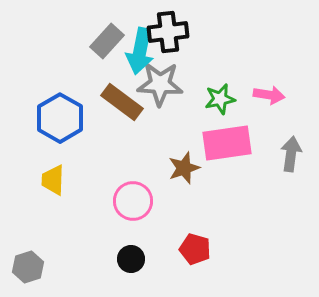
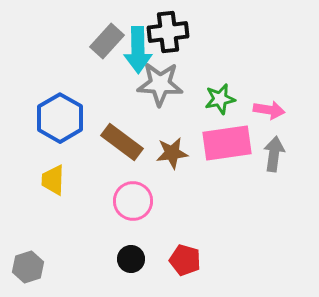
cyan arrow: moved 2 px left, 1 px up; rotated 12 degrees counterclockwise
pink arrow: moved 15 px down
brown rectangle: moved 40 px down
gray arrow: moved 17 px left
brown star: moved 12 px left, 15 px up; rotated 12 degrees clockwise
red pentagon: moved 10 px left, 11 px down
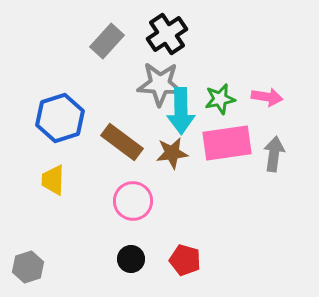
black cross: moved 1 px left, 2 px down; rotated 27 degrees counterclockwise
cyan arrow: moved 43 px right, 61 px down
pink arrow: moved 2 px left, 13 px up
blue hexagon: rotated 12 degrees clockwise
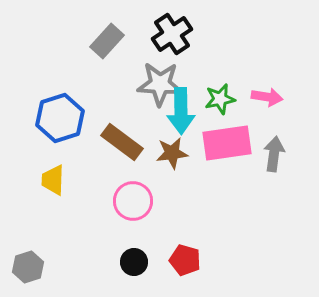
black cross: moved 5 px right
black circle: moved 3 px right, 3 px down
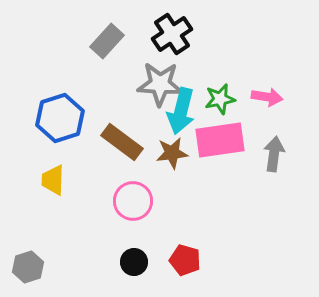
cyan arrow: rotated 15 degrees clockwise
pink rectangle: moved 7 px left, 3 px up
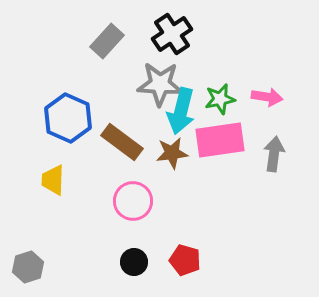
blue hexagon: moved 8 px right; rotated 18 degrees counterclockwise
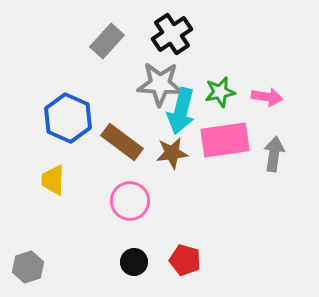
green star: moved 7 px up
pink rectangle: moved 5 px right
pink circle: moved 3 px left
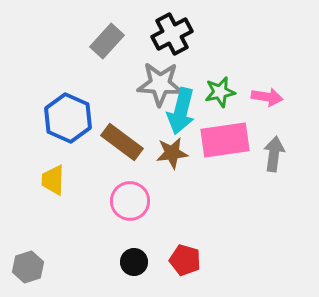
black cross: rotated 6 degrees clockwise
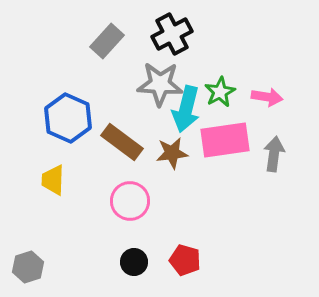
green star: rotated 16 degrees counterclockwise
cyan arrow: moved 5 px right, 2 px up
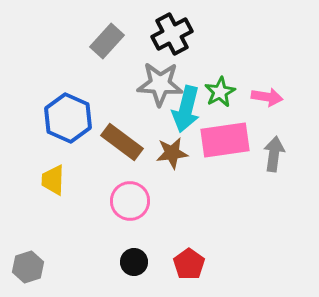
red pentagon: moved 4 px right, 4 px down; rotated 20 degrees clockwise
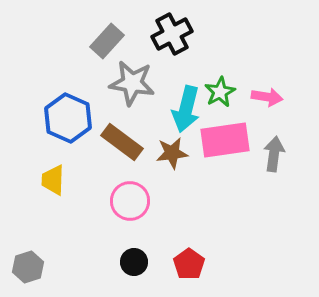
gray star: moved 28 px left, 1 px up; rotated 6 degrees clockwise
